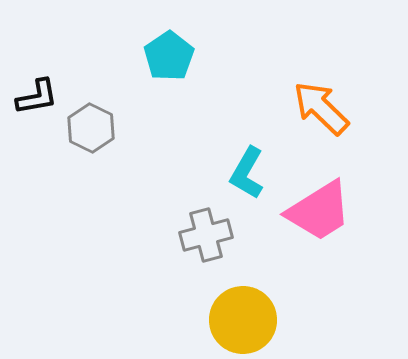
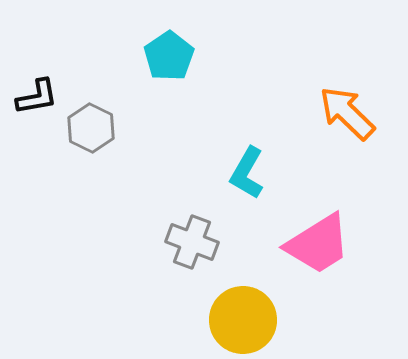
orange arrow: moved 26 px right, 5 px down
pink trapezoid: moved 1 px left, 33 px down
gray cross: moved 14 px left, 7 px down; rotated 36 degrees clockwise
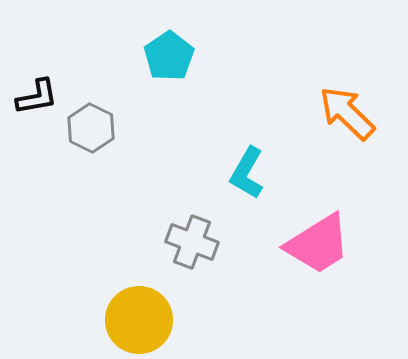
yellow circle: moved 104 px left
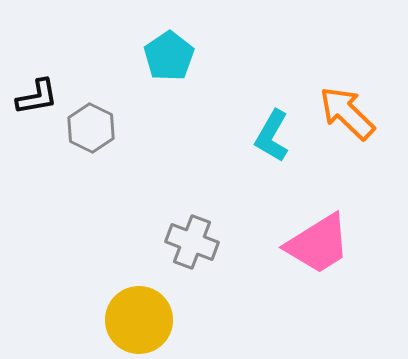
cyan L-shape: moved 25 px right, 37 px up
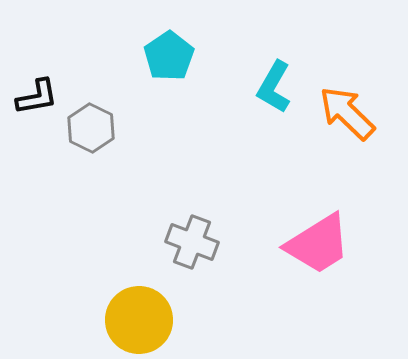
cyan L-shape: moved 2 px right, 49 px up
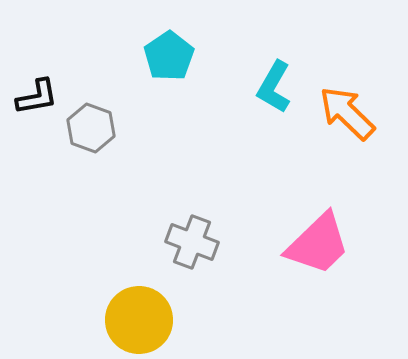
gray hexagon: rotated 6 degrees counterclockwise
pink trapezoid: rotated 12 degrees counterclockwise
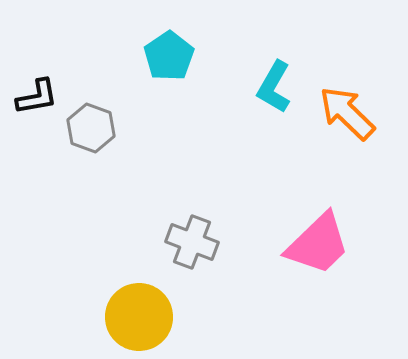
yellow circle: moved 3 px up
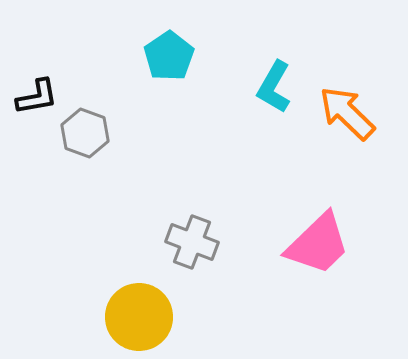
gray hexagon: moved 6 px left, 5 px down
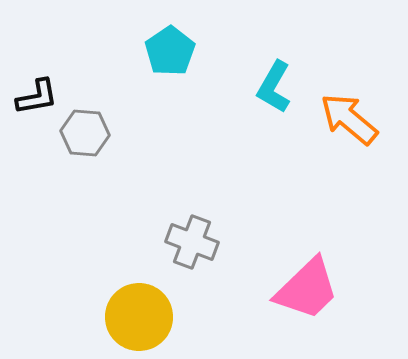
cyan pentagon: moved 1 px right, 5 px up
orange arrow: moved 2 px right, 6 px down; rotated 4 degrees counterclockwise
gray hexagon: rotated 15 degrees counterclockwise
pink trapezoid: moved 11 px left, 45 px down
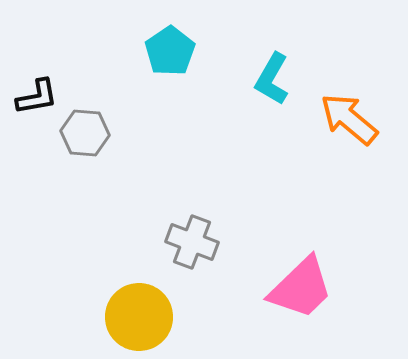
cyan L-shape: moved 2 px left, 8 px up
pink trapezoid: moved 6 px left, 1 px up
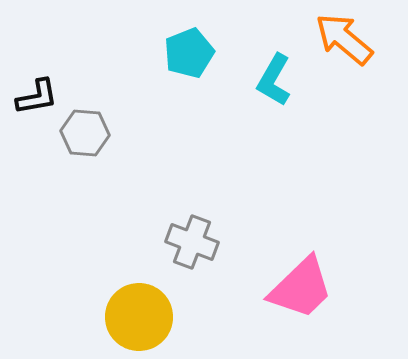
cyan pentagon: moved 19 px right, 2 px down; rotated 12 degrees clockwise
cyan L-shape: moved 2 px right, 1 px down
orange arrow: moved 5 px left, 80 px up
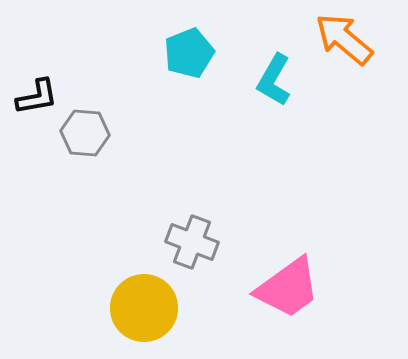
pink trapezoid: moved 13 px left; rotated 8 degrees clockwise
yellow circle: moved 5 px right, 9 px up
